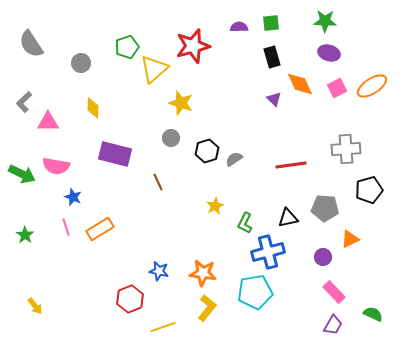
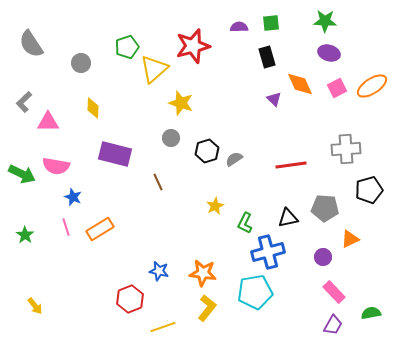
black rectangle at (272, 57): moved 5 px left
green semicircle at (373, 314): moved 2 px left, 1 px up; rotated 36 degrees counterclockwise
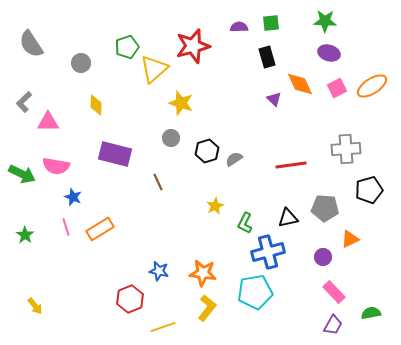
yellow diamond at (93, 108): moved 3 px right, 3 px up
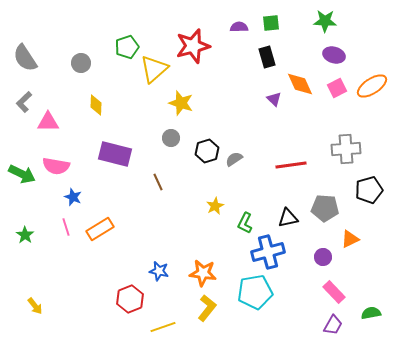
gray semicircle at (31, 44): moved 6 px left, 14 px down
purple ellipse at (329, 53): moved 5 px right, 2 px down
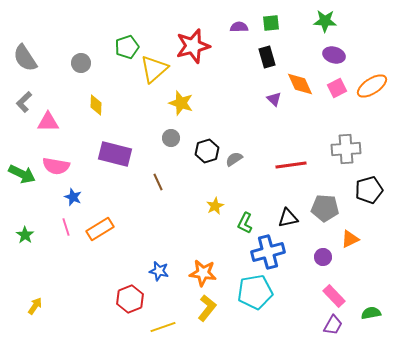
pink rectangle at (334, 292): moved 4 px down
yellow arrow at (35, 306): rotated 108 degrees counterclockwise
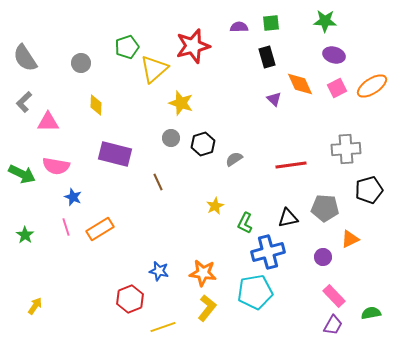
black hexagon at (207, 151): moved 4 px left, 7 px up
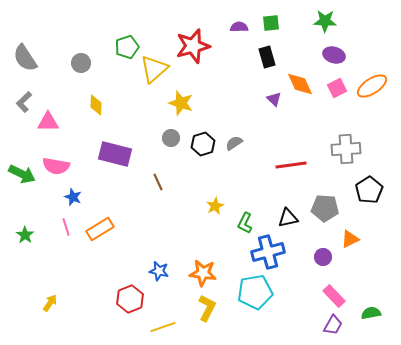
gray semicircle at (234, 159): moved 16 px up
black pentagon at (369, 190): rotated 16 degrees counterclockwise
yellow arrow at (35, 306): moved 15 px right, 3 px up
yellow L-shape at (207, 308): rotated 12 degrees counterclockwise
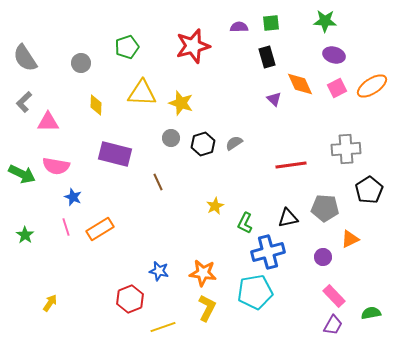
yellow triangle at (154, 69): moved 12 px left, 24 px down; rotated 44 degrees clockwise
